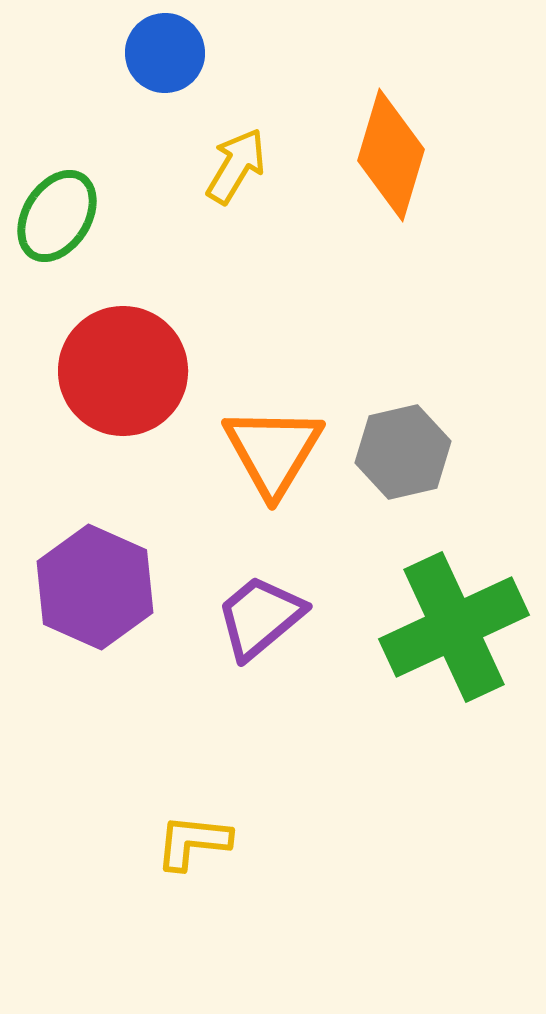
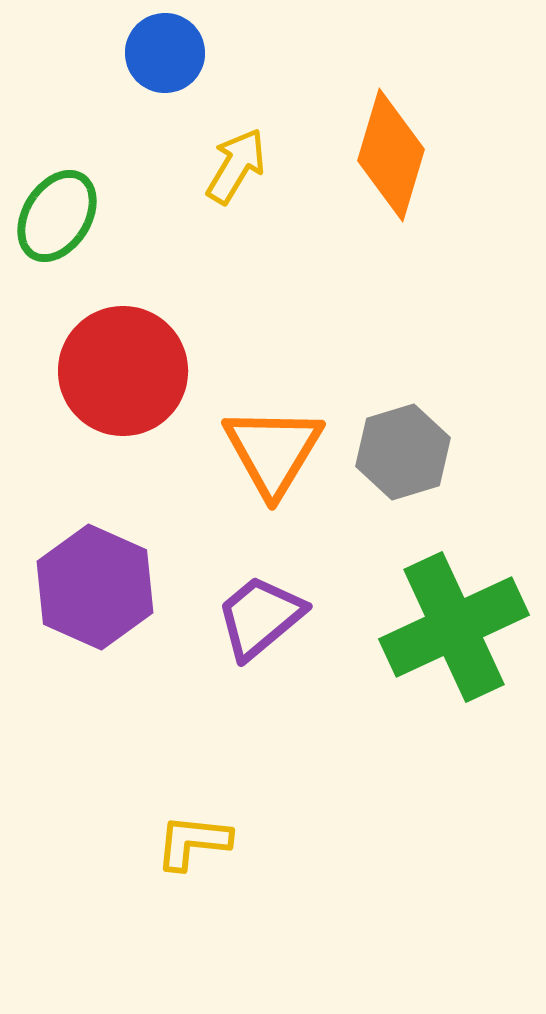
gray hexagon: rotated 4 degrees counterclockwise
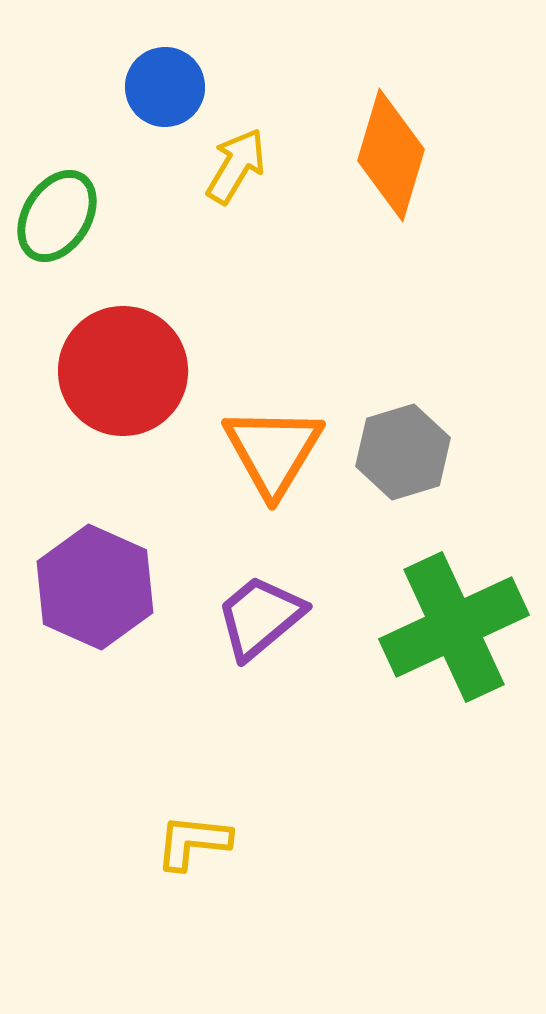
blue circle: moved 34 px down
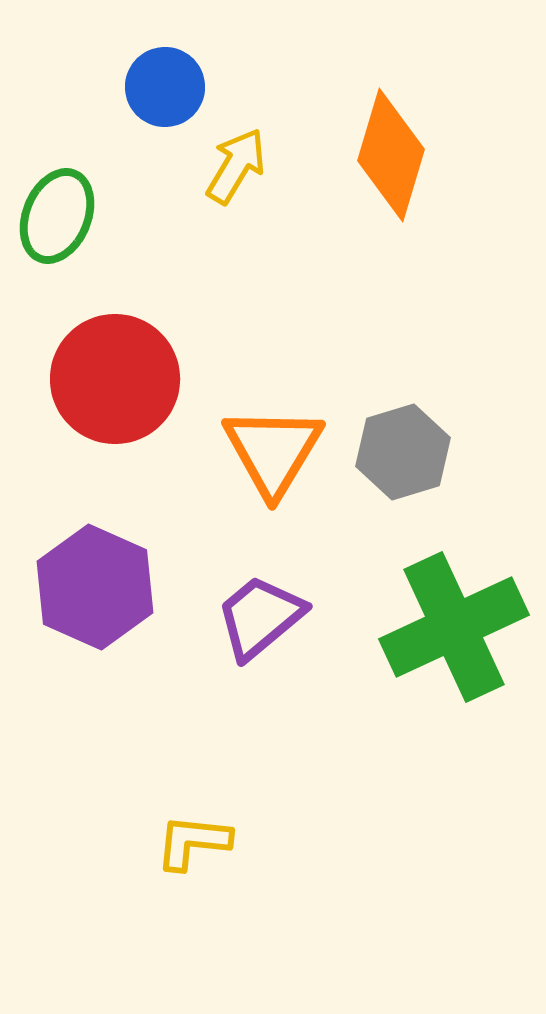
green ellipse: rotated 10 degrees counterclockwise
red circle: moved 8 px left, 8 px down
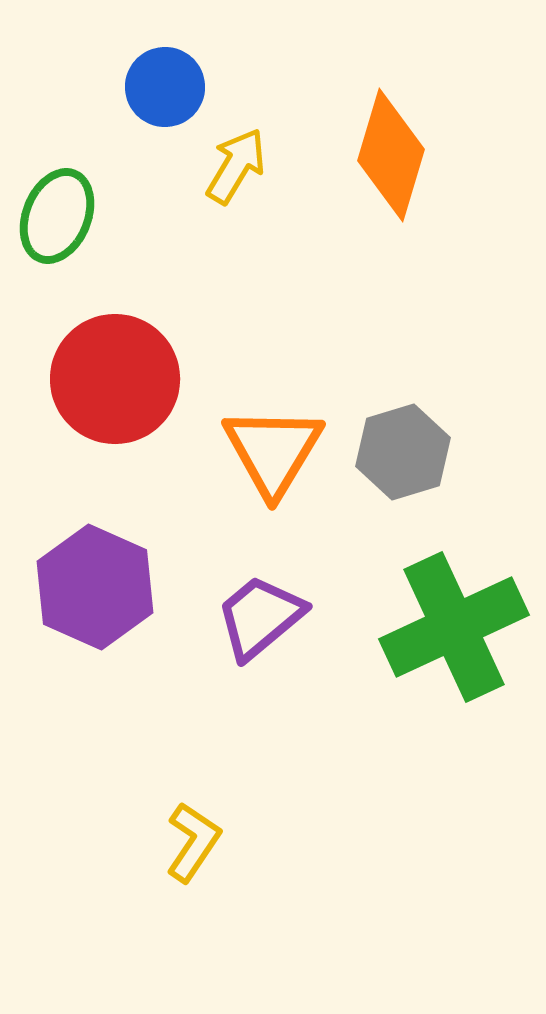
yellow L-shape: rotated 118 degrees clockwise
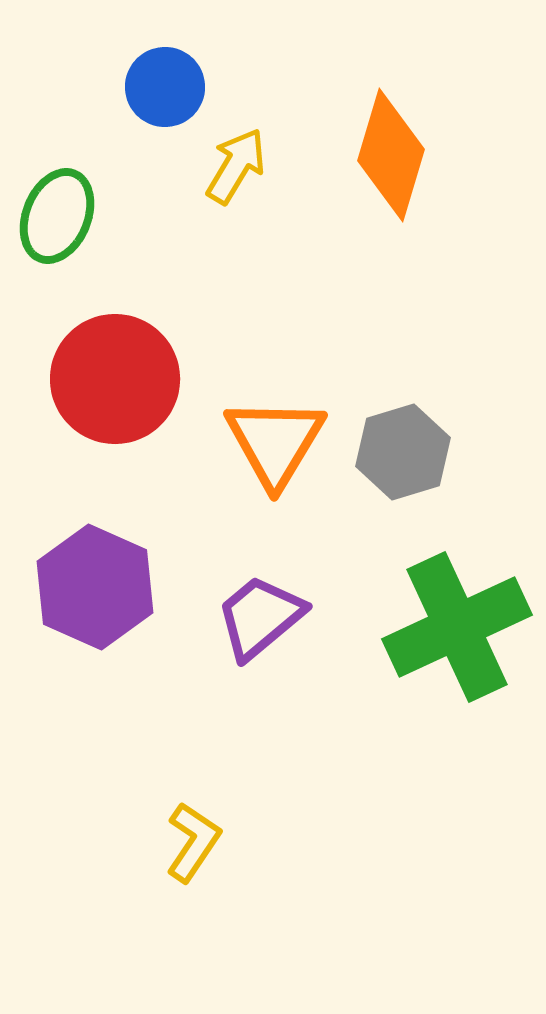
orange triangle: moved 2 px right, 9 px up
green cross: moved 3 px right
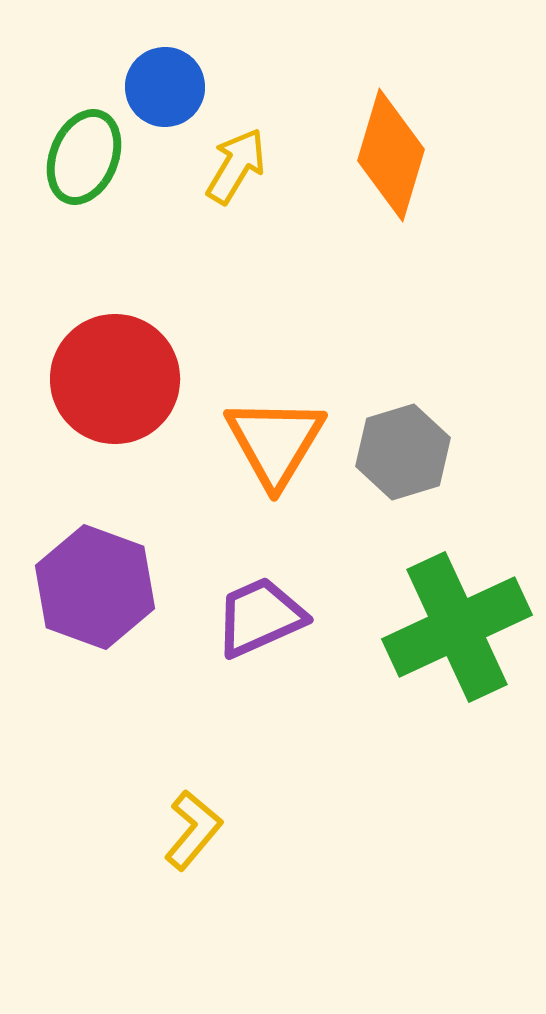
green ellipse: moved 27 px right, 59 px up
purple hexagon: rotated 4 degrees counterclockwise
purple trapezoid: rotated 16 degrees clockwise
yellow L-shape: moved 12 px up; rotated 6 degrees clockwise
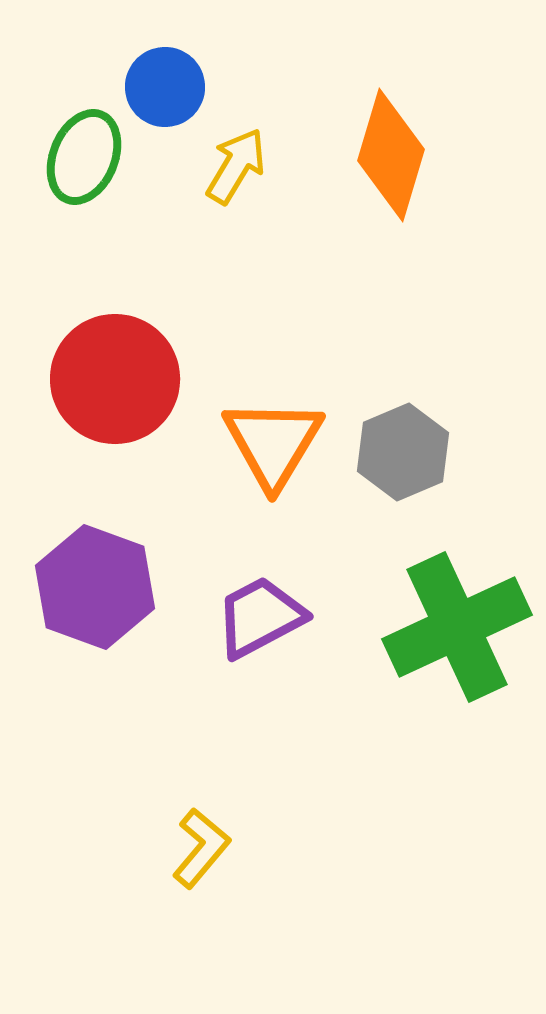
orange triangle: moved 2 px left, 1 px down
gray hexagon: rotated 6 degrees counterclockwise
purple trapezoid: rotated 4 degrees counterclockwise
yellow L-shape: moved 8 px right, 18 px down
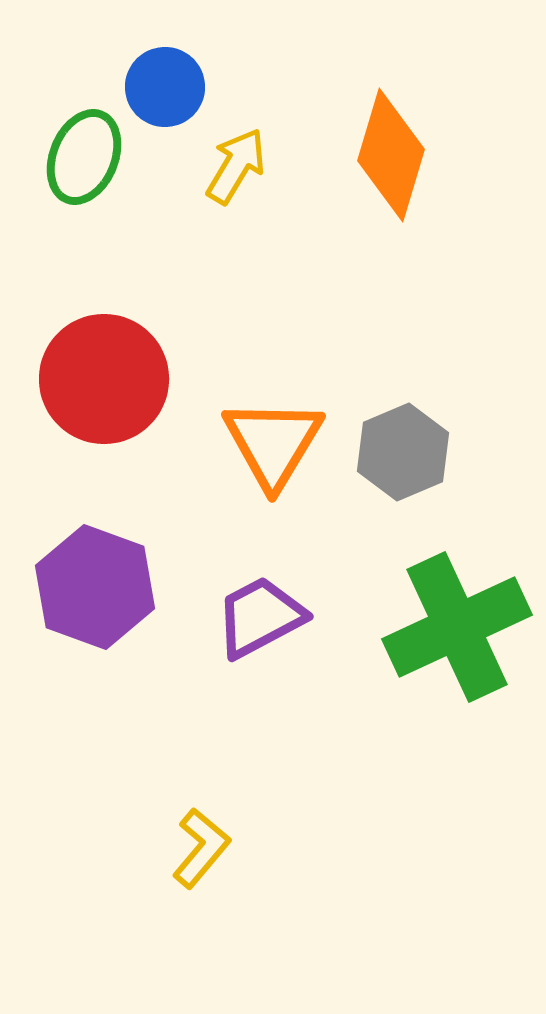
red circle: moved 11 px left
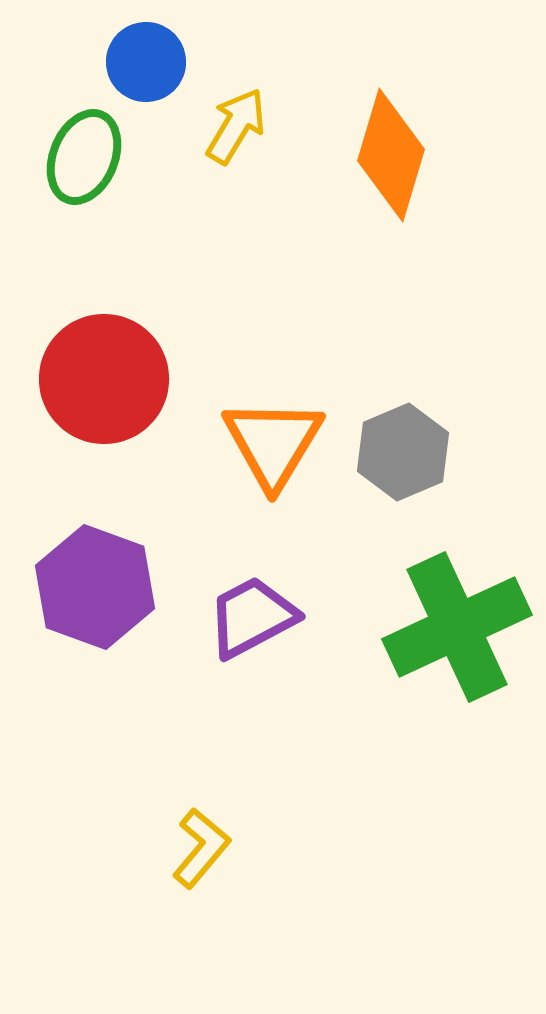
blue circle: moved 19 px left, 25 px up
yellow arrow: moved 40 px up
purple trapezoid: moved 8 px left
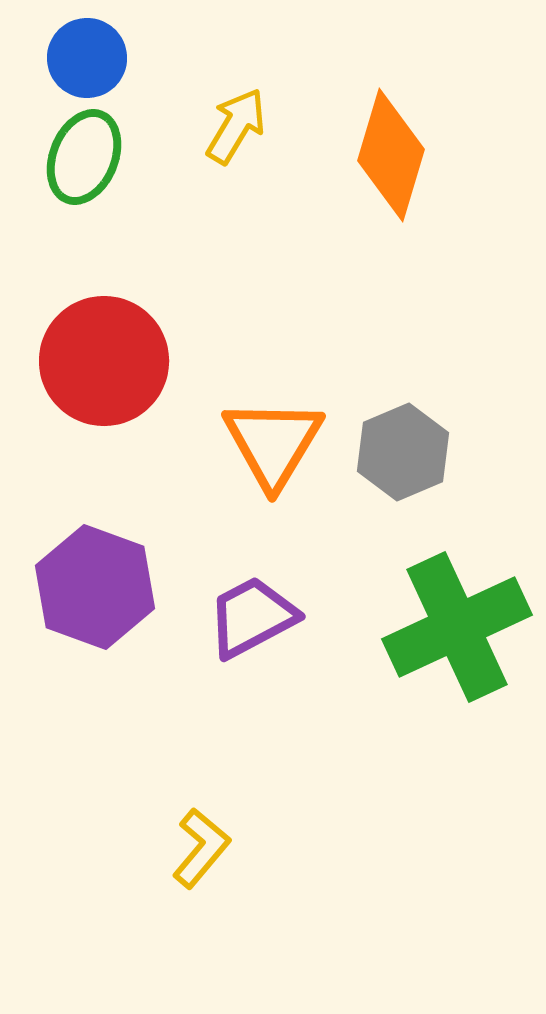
blue circle: moved 59 px left, 4 px up
red circle: moved 18 px up
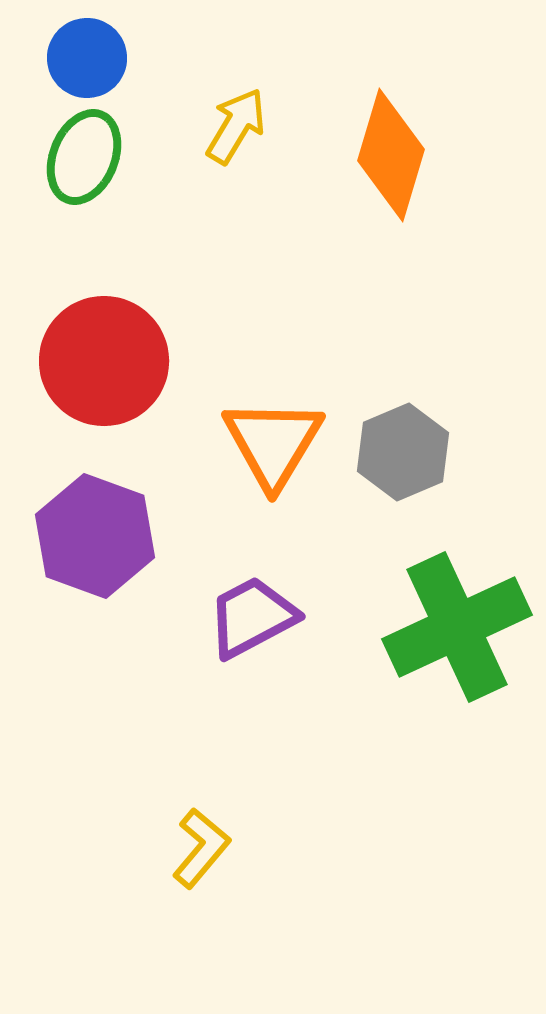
purple hexagon: moved 51 px up
